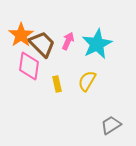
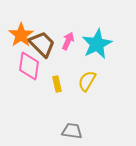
gray trapezoid: moved 39 px left, 6 px down; rotated 40 degrees clockwise
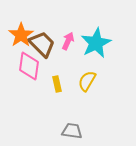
cyan star: moved 1 px left, 1 px up
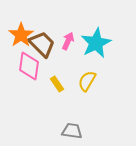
yellow rectangle: rotated 21 degrees counterclockwise
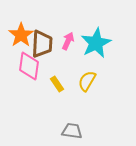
brown trapezoid: rotated 48 degrees clockwise
